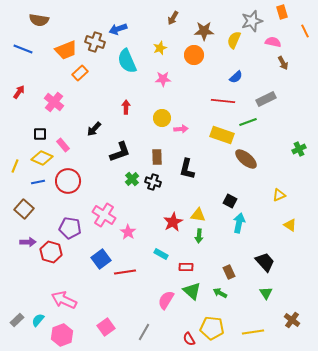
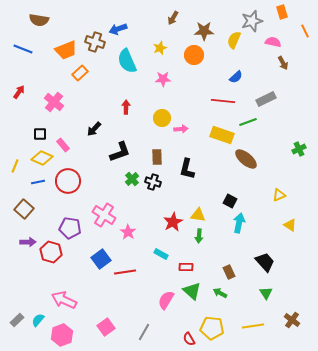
yellow line at (253, 332): moved 6 px up
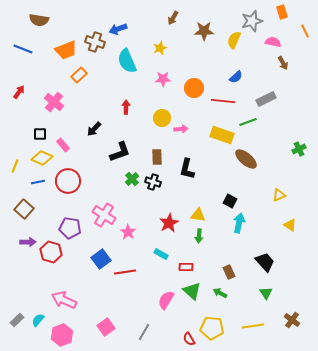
orange circle at (194, 55): moved 33 px down
orange rectangle at (80, 73): moved 1 px left, 2 px down
red star at (173, 222): moved 4 px left, 1 px down
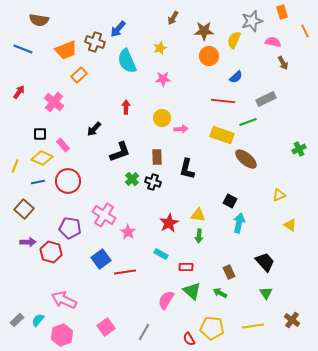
blue arrow at (118, 29): rotated 30 degrees counterclockwise
orange circle at (194, 88): moved 15 px right, 32 px up
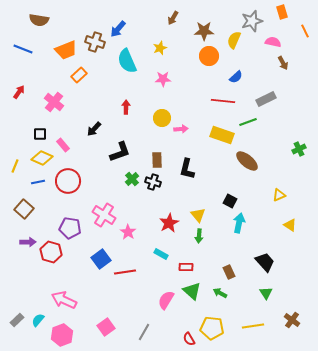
brown rectangle at (157, 157): moved 3 px down
brown ellipse at (246, 159): moved 1 px right, 2 px down
yellow triangle at (198, 215): rotated 42 degrees clockwise
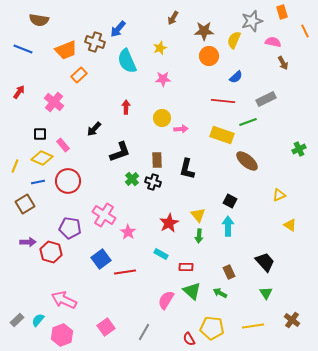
brown square at (24, 209): moved 1 px right, 5 px up; rotated 18 degrees clockwise
cyan arrow at (239, 223): moved 11 px left, 3 px down; rotated 12 degrees counterclockwise
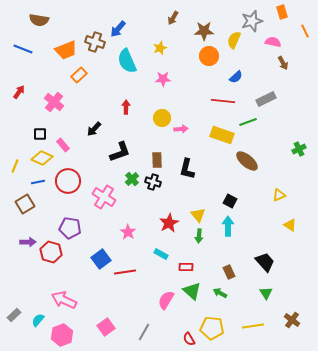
pink cross at (104, 215): moved 18 px up
gray rectangle at (17, 320): moved 3 px left, 5 px up
